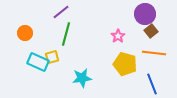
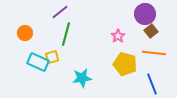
purple line: moved 1 px left
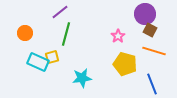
brown square: moved 1 px left, 1 px up; rotated 24 degrees counterclockwise
orange line: moved 2 px up; rotated 10 degrees clockwise
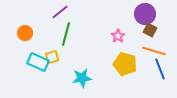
blue line: moved 8 px right, 15 px up
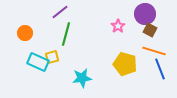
pink star: moved 10 px up
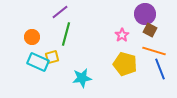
pink star: moved 4 px right, 9 px down
orange circle: moved 7 px right, 4 px down
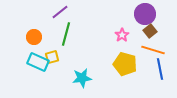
brown square: moved 1 px down; rotated 24 degrees clockwise
orange circle: moved 2 px right
orange line: moved 1 px left, 1 px up
blue line: rotated 10 degrees clockwise
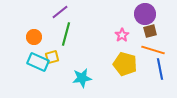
brown square: rotated 24 degrees clockwise
